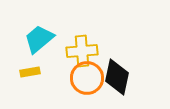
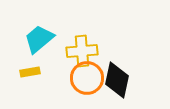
black diamond: moved 3 px down
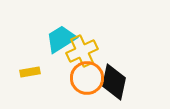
cyan trapezoid: moved 22 px right; rotated 8 degrees clockwise
yellow cross: rotated 20 degrees counterclockwise
black diamond: moved 3 px left, 2 px down
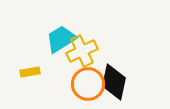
orange circle: moved 1 px right, 6 px down
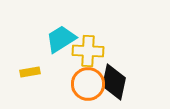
yellow cross: moved 6 px right; rotated 28 degrees clockwise
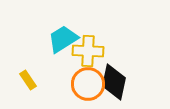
cyan trapezoid: moved 2 px right
yellow rectangle: moved 2 px left, 8 px down; rotated 66 degrees clockwise
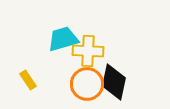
cyan trapezoid: rotated 16 degrees clockwise
orange circle: moved 1 px left
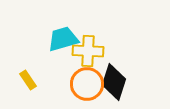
black diamond: rotated 6 degrees clockwise
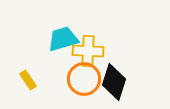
orange circle: moved 3 px left, 5 px up
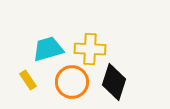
cyan trapezoid: moved 15 px left, 10 px down
yellow cross: moved 2 px right, 2 px up
orange circle: moved 12 px left, 3 px down
